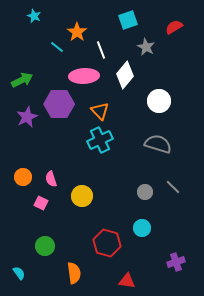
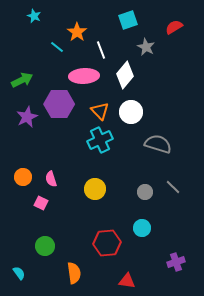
white circle: moved 28 px left, 11 px down
yellow circle: moved 13 px right, 7 px up
red hexagon: rotated 20 degrees counterclockwise
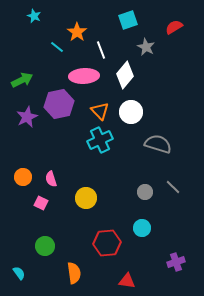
purple hexagon: rotated 12 degrees counterclockwise
yellow circle: moved 9 px left, 9 px down
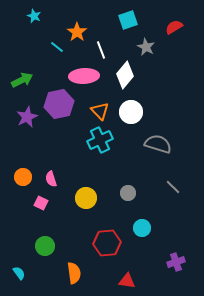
gray circle: moved 17 px left, 1 px down
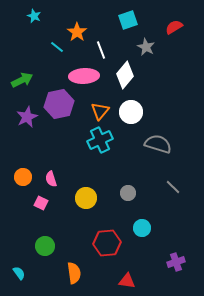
orange triangle: rotated 24 degrees clockwise
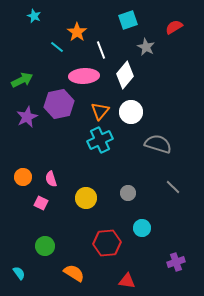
orange semicircle: rotated 50 degrees counterclockwise
